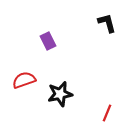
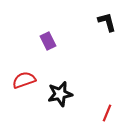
black L-shape: moved 1 px up
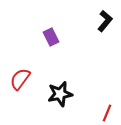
black L-shape: moved 2 px left, 1 px up; rotated 55 degrees clockwise
purple rectangle: moved 3 px right, 4 px up
red semicircle: moved 4 px left, 1 px up; rotated 35 degrees counterclockwise
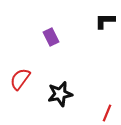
black L-shape: rotated 130 degrees counterclockwise
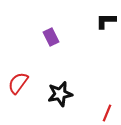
black L-shape: moved 1 px right
red semicircle: moved 2 px left, 4 px down
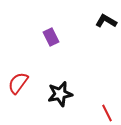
black L-shape: rotated 30 degrees clockwise
red line: rotated 48 degrees counterclockwise
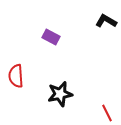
purple rectangle: rotated 36 degrees counterclockwise
red semicircle: moved 2 px left, 7 px up; rotated 40 degrees counterclockwise
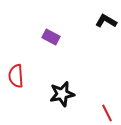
black star: moved 2 px right
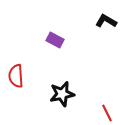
purple rectangle: moved 4 px right, 3 px down
